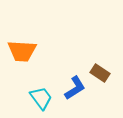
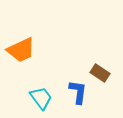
orange trapezoid: moved 1 px left, 1 px up; rotated 28 degrees counterclockwise
blue L-shape: moved 3 px right, 4 px down; rotated 50 degrees counterclockwise
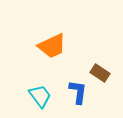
orange trapezoid: moved 31 px right, 4 px up
cyan trapezoid: moved 1 px left, 2 px up
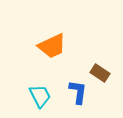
cyan trapezoid: rotated 10 degrees clockwise
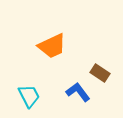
blue L-shape: rotated 45 degrees counterclockwise
cyan trapezoid: moved 11 px left
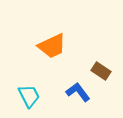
brown rectangle: moved 1 px right, 2 px up
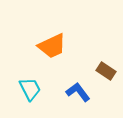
brown rectangle: moved 5 px right
cyan trapezoid: moved 1 px right, 7 px up
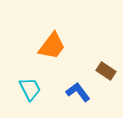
orange trapezoid: rotated 28 degrees counterclockwise
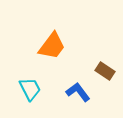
brown rectangle: moved 1 px left
